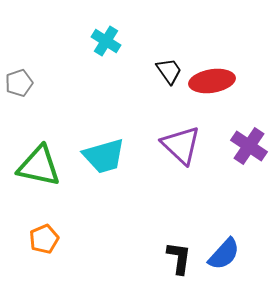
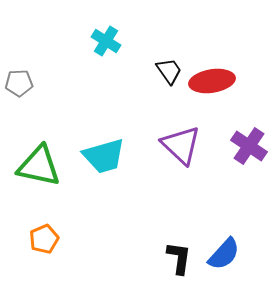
gray pentagon: rotated 16 degrees clockwise
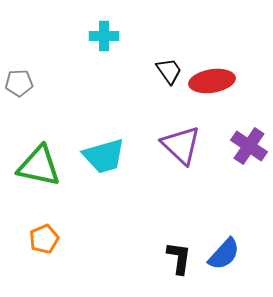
cyan cross: moved 2 px left, 5 px up; rotated 32 degrees counterclockwise
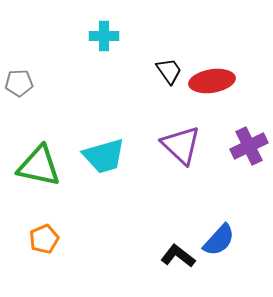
purple cross: rotated 30 degrees clockwise
blue semicircle: moved 5 px left, 14 px up
black L-shape: moved 1 px left, 2 px up; rotated 60 degrees counterclockwise
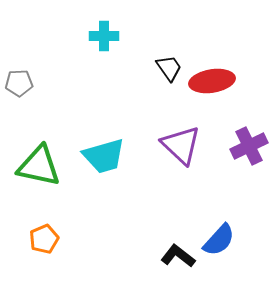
black trapezoid: moved 3 px up
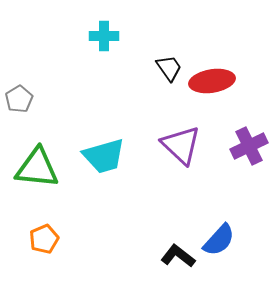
gray pentagon: moved 16 px down; rotated 28 degrees counterclockwise
green triangle: moved 2 px left, 2 px down; rotated 6 degrees counterclockwise
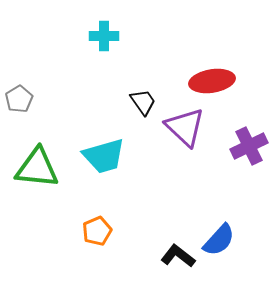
black trapezoid: moved 26 px left, 34 px down
purple triangle: moved 4 px right, 18 px up
orange pentagon: moved 53 px right, 8 px up
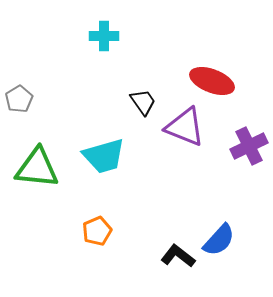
red ellipse: rotated 30 degrees clockwise
purple triangle: rotated 21 degrees counterclockwise
